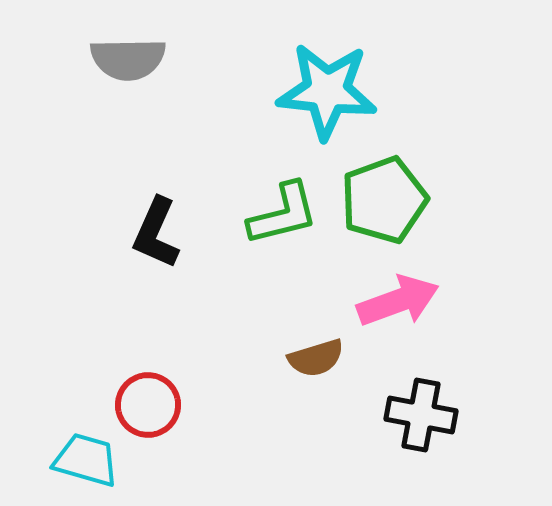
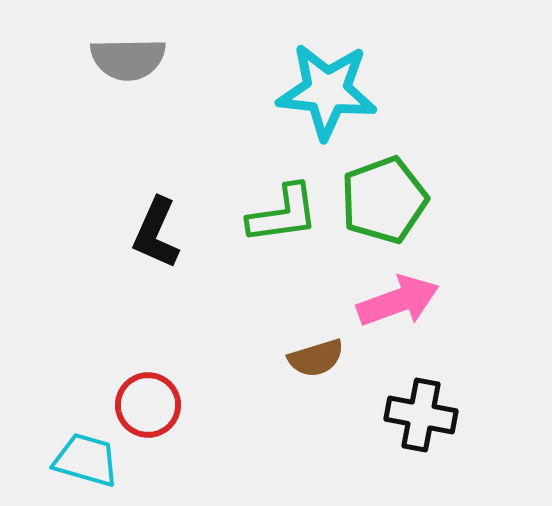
green L-shape: rotated 6 degrees clockwise
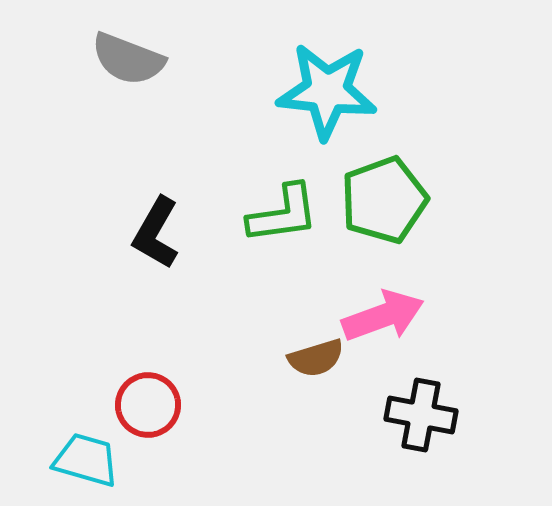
gray semicircle: rotated 22 degrees clockwise
black L-shape: rotated 6 degrees clockwise
pink arrow: moved 15 px left, 15 px down
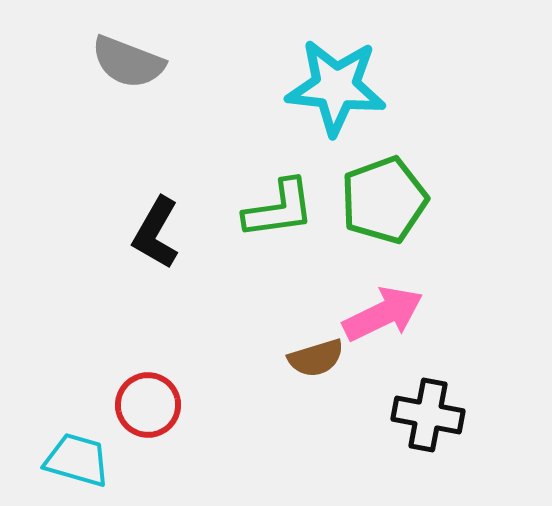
gray semicircle: moved 3 px down
cyan star: moved 9 px right, 4 px up
green L-shape: moved 4 px left, 5 px up
pink arrow: moved 2 px up; rotated 6 degrees counterclockwise
black cross: moved 7 px right
cyan trapezoid: moved 9 px left
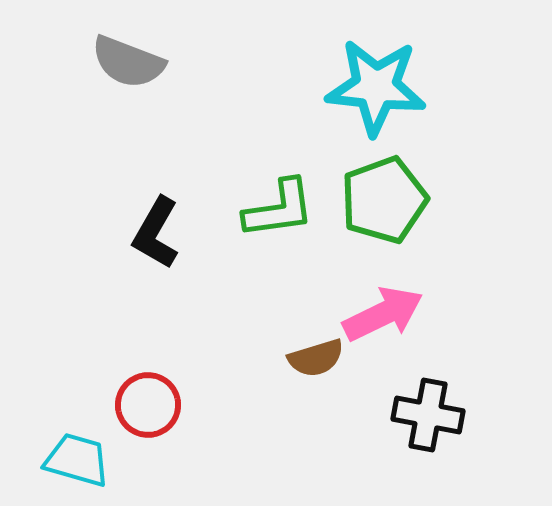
cyan star: moved 40 px right
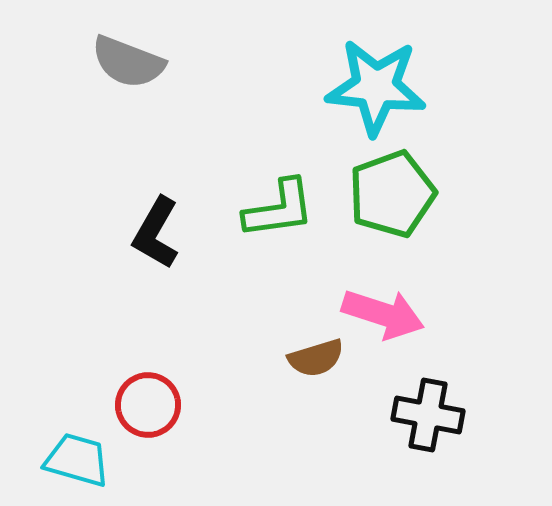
green pentagon: moved 8 px right, 6 px up
pink arrow: rotated 44 degrees clockwise
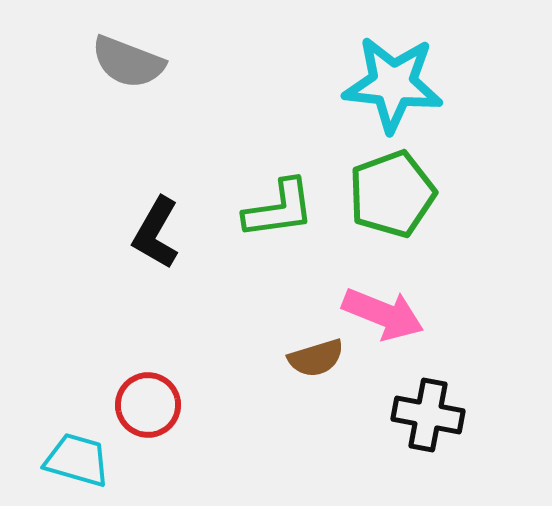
cyan star: moved 17 px right, 3 px up
pink arrow: rotated 4 degrees clockwise
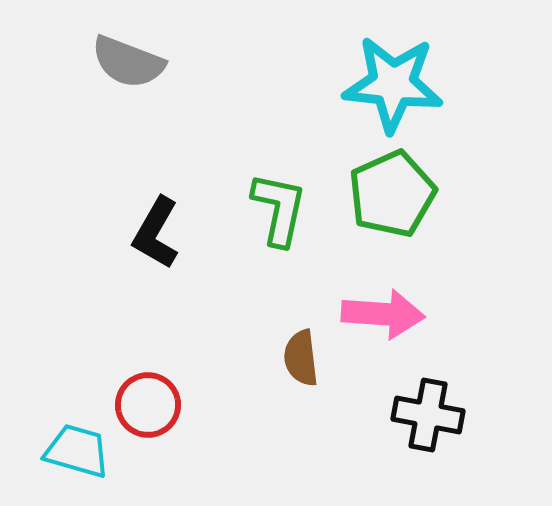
green pentagon: rotated 4 degrees counterclockwise
green L-shape: rotated 70 degrees counterclockwise
pink arrow: rotated 18 degrees counterclockwise
brown semicircle: moved 15 px left; rotated 100 degrees clockwise
cyan trapezoid: moved 9 px up
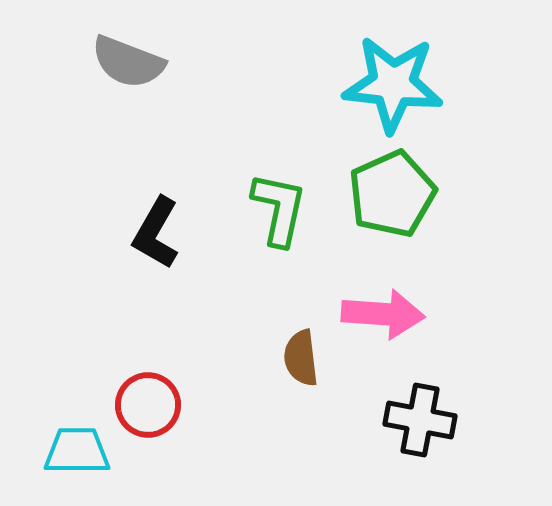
black cross: moved 8 px left, 5 px down
cyan trapezoid: rotated 16 degrees counterclockwise
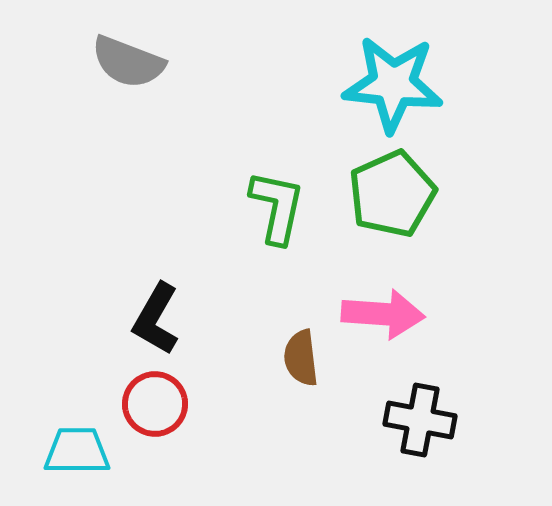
green L-shape: moved 2 px left, 2 px up
black L-shape: moved 86 px down
red circle: moved 7 px right, 1 px up
